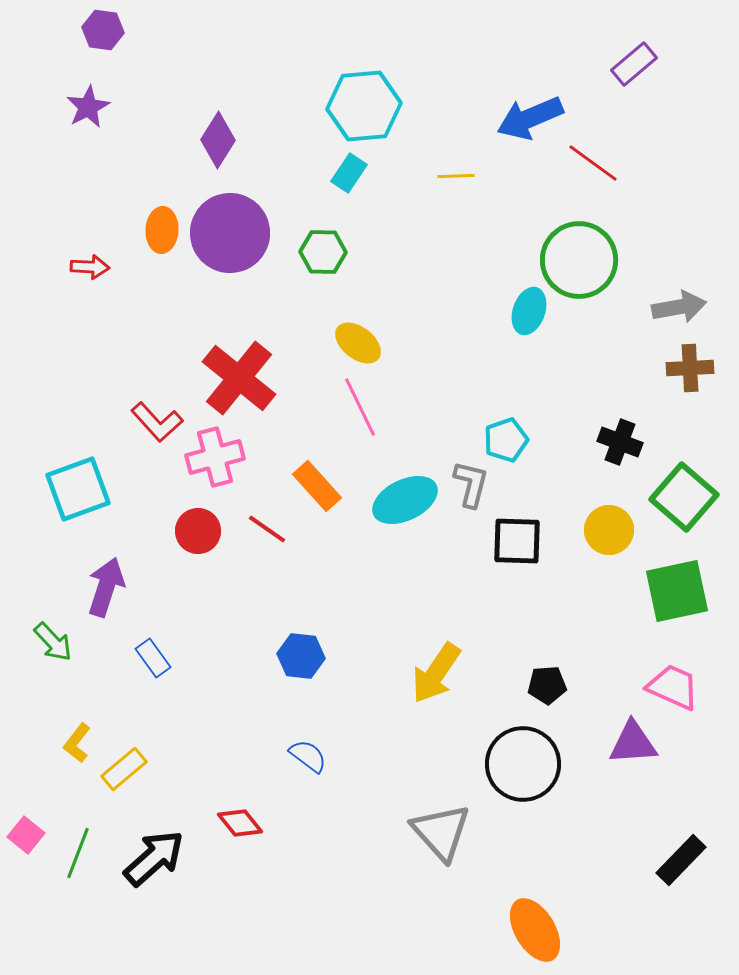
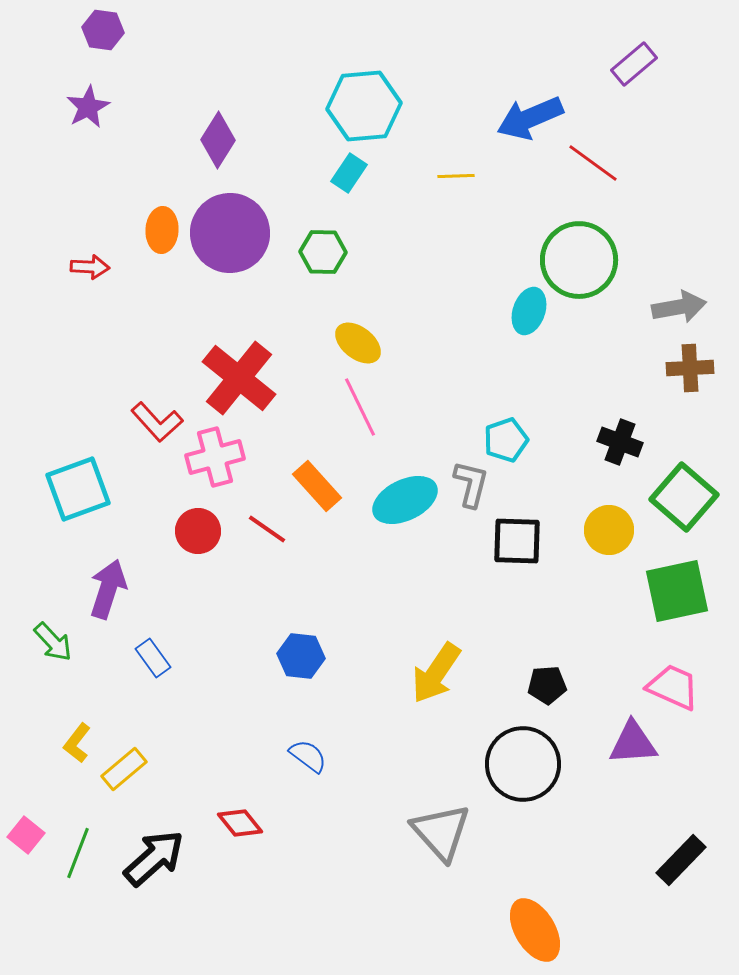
purple arrow at (106, 587): moved 2 px right, 2 px down
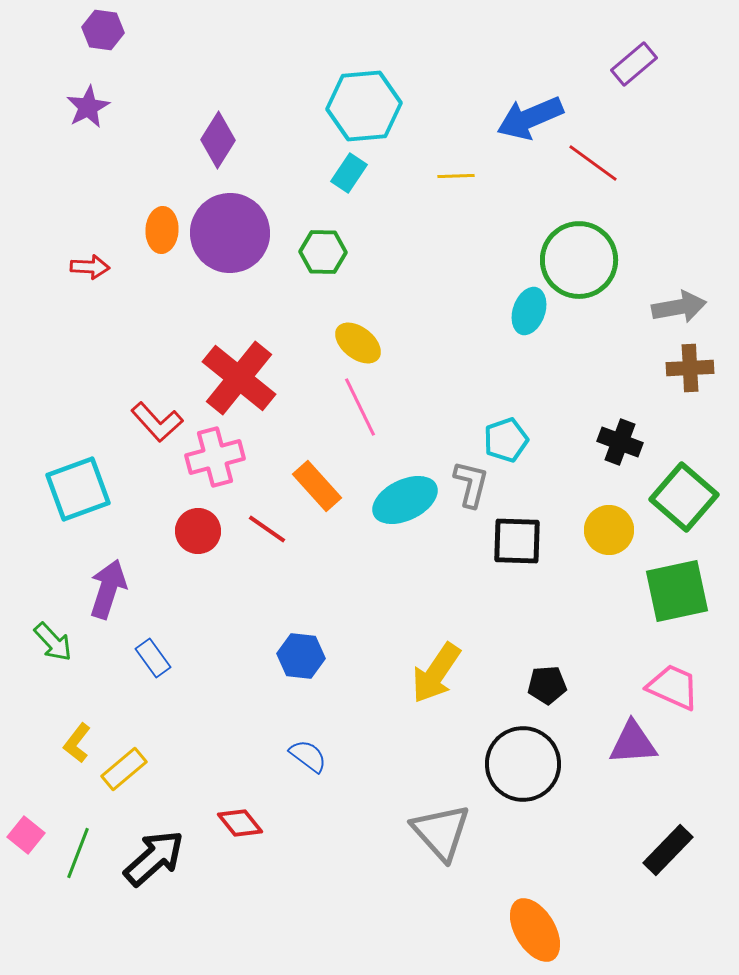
black rectangle at (681, 860): moved 13 px left, 10 px up
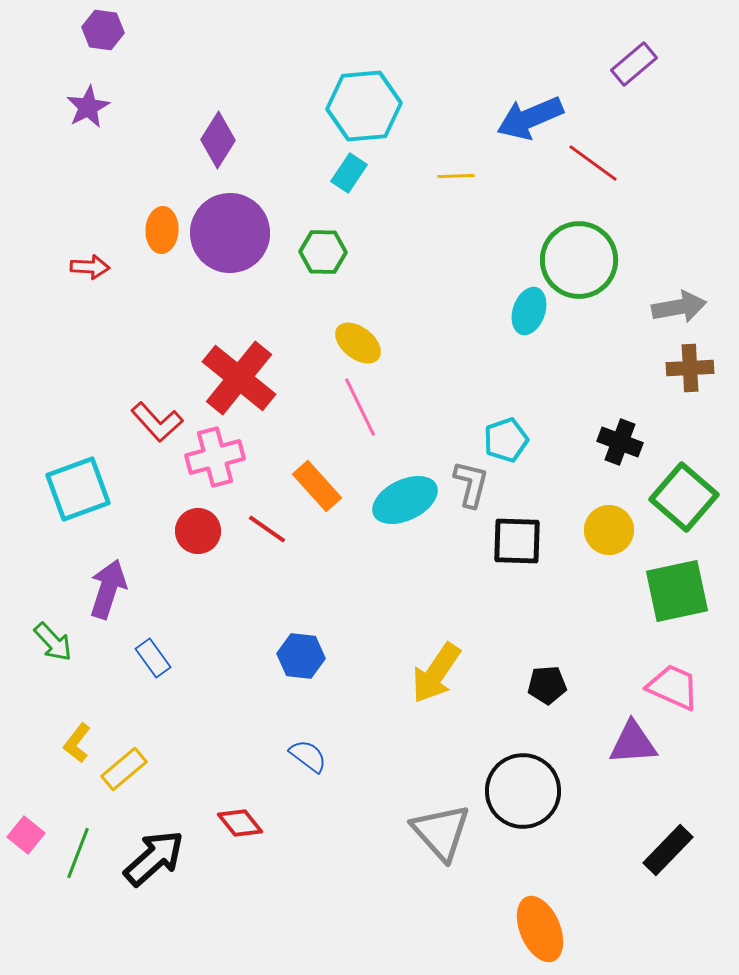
black circle at (523, 764): moved 27 px down
orange ellipse at (535, 930): moved 5 px right, 1 px up; rotated 8 degrees clockwise
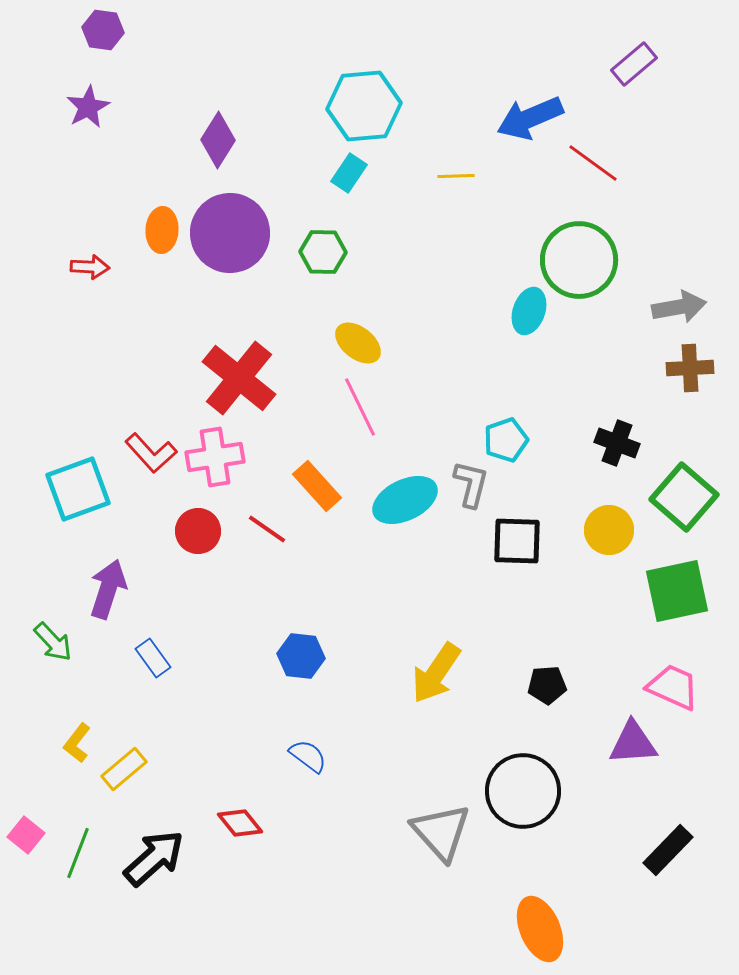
red L-shape at (157, 422): moved 6 px left, 31 px down
black cross at (620, 442): moved 3 px left, 1 px down
pink cross at (215, 457): rotated 6 degrees clockwise
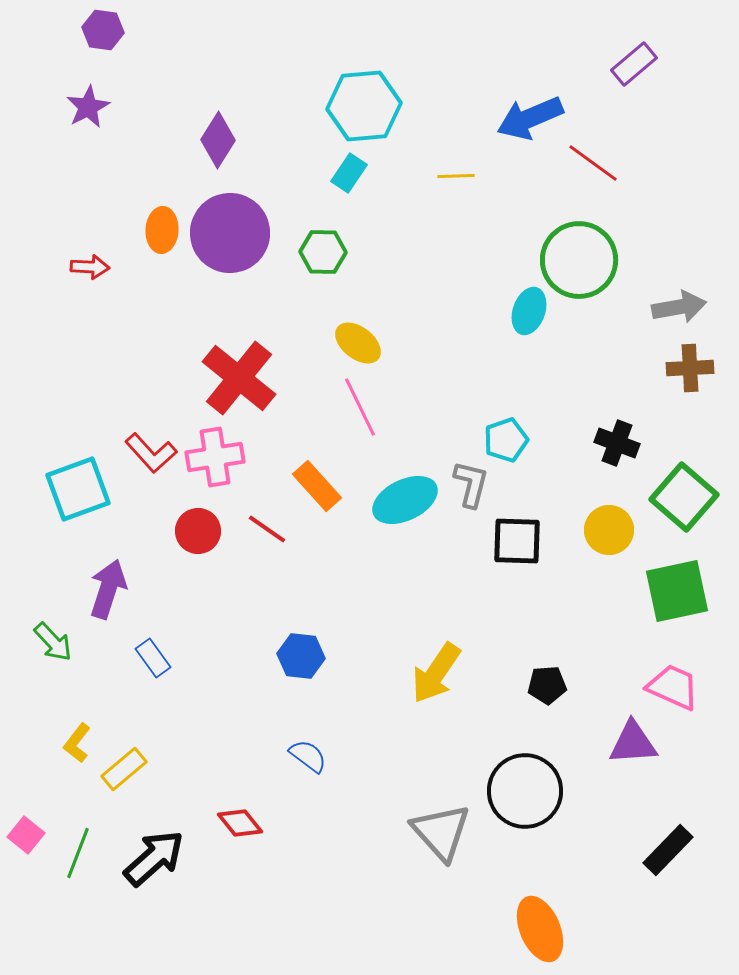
black circle at (523, 791): moved 2 px right
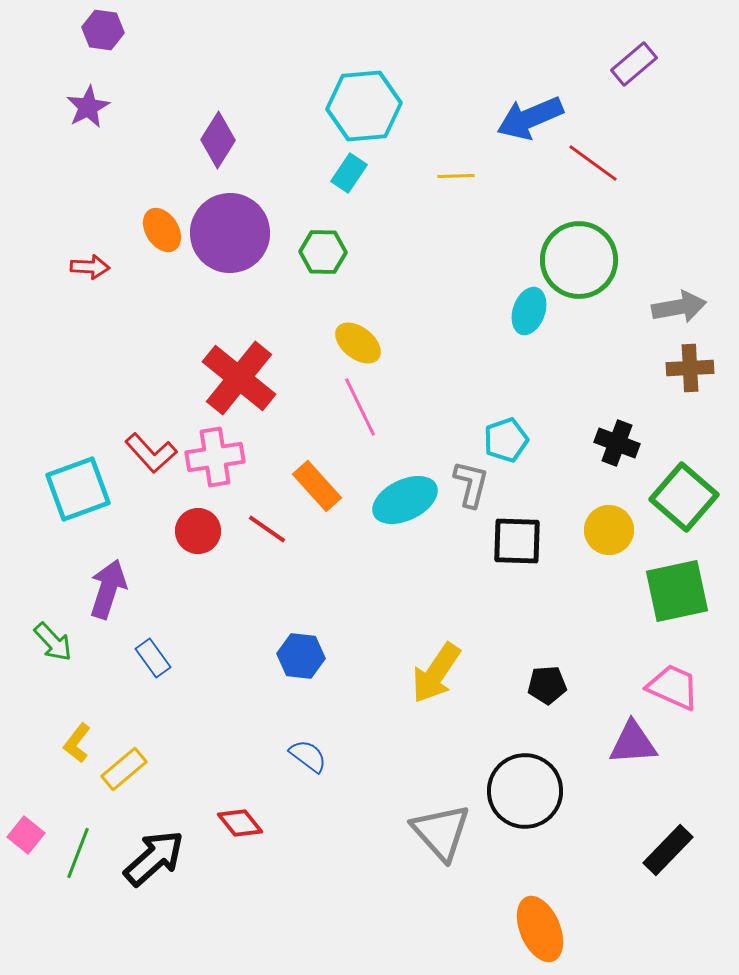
orange ellipse at (162, 230): rotated 36 degrees counterclockwise
